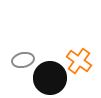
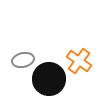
black circle: moved 1 px left, 1 px down
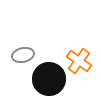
gray ellipse: moved 5 px up
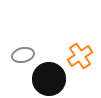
orange cross: moved 1 px right, 5 px up; rotated 20 degrees clockwise
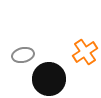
orange cross: moved 5 px right, 4 px up
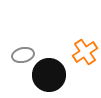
black circle: moved 4 px up
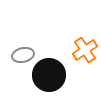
orange cross: moved 2 px up
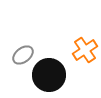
gray ellipse: rotated 25 degrees counterclockwise
